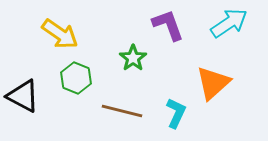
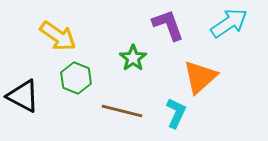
yellow arrow: moved 2 px left, 2 px down
orange triangle: moved 13 px left, 6 px up
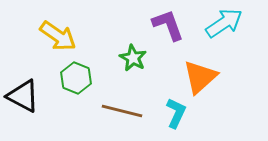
cyan arrow: moved 5 px left
green star: rotated 8 degrees counterclockwise
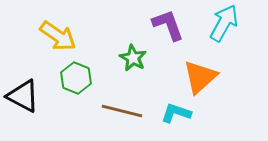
cyan arrow: rotated 27 degrees counterclockwise
cyan L-shape: rotated 96 degrees counterclockwise
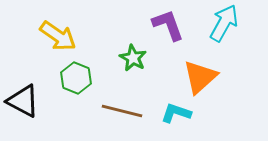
black triangle: moved 5 px down
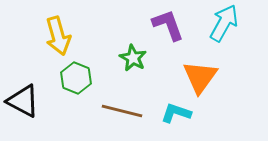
yellow arrow: rotated 39 degrees clockwise
orange triangle: rotated 12 degrees counterclockwise
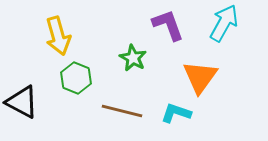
black triangle: moved 1 px left, 1 px down
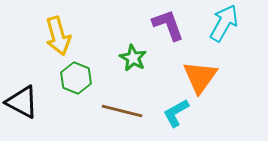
cyan L-shape: rotated 48 degrees counterclockwise
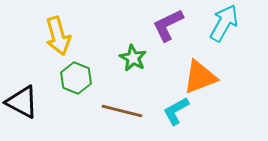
purple L-shape: rotated 96 degrees counterclockwise
orange triangle: rotated 33 degrees clockwise
cyan L-shape: moved 2 px up
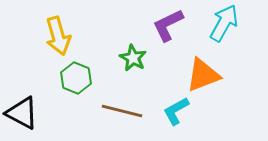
orange triangle: moved 3 px right, 2 px up
black triangle: moved 11 px down
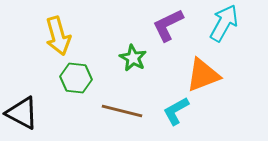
green hexagon: rotated 16 degrees counterclockwise
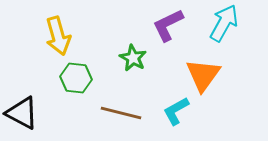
orange triangle: rotated 33 degrees counterclockwise
brown line: moved 1 px left, 2 px down
